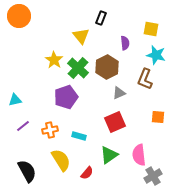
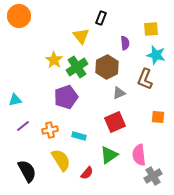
yellow square: rotated 14 degrees counterclockwise
green cross: moved 1 px left, 1 px up; rotated 15 degrees clockwise
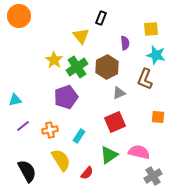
cyan rectangle: rotated 72 degrees counterclockwise
pink semicircle: moved 3 px up; rotated 110 degrees clockwise
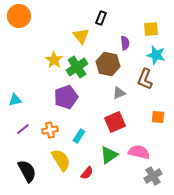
brown hexagon: moved 1 px right, 3 px up; rotated 20 degrees counterclockwise
purple line: moved 3 px down
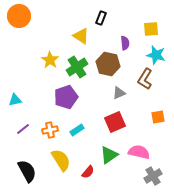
yellow triangle: rotated 18 degrees counterclockwise
yellow star: moved 4 px left
brown L-shape: rotated 10 degrees clockwise
orange square: rotated 16 degrees counterclockwise
cyan rectangle: moved 2 px left, 6 px up; rotated 24 degrees clockwise
red semicircle: moved 1 px right, 1 px up
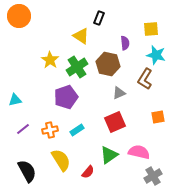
black rectangle: moved 2 px left
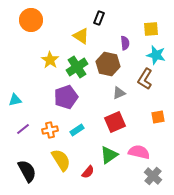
orange circle: moved 12 px right, 4 px down
gray cross: rotated 18 degrees counterclockwise
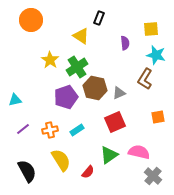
brown hexagon: moved 13 px left, 24 px down
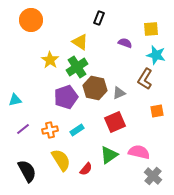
yellow triangle: moved 1 px left, 6 px down
purple semicircle: rotated 64 degrees counterclockwise
orange square: moved 1 px left, 6 px up
red semicircle: moved 2 px left, 3 px up
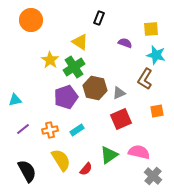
green cross: moved 3 px left
red square: moved 6 px right, 3 px up
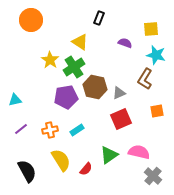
brown hexagon: moved 1 px up
purple pentagon: rotated 10 degrees clockwise
purple line: moved 2 px left
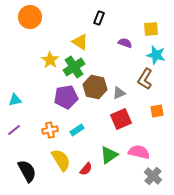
orange circle: moved 1 px left, 3 px up
purple line: moved 7 px left, 1 px down
